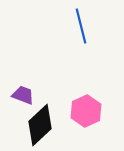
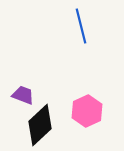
pink hexagon: moved 1 px right
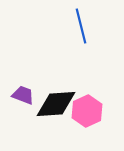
black diamond: moved 16 px right, 21 px up; rotated 39 degrees clockwise
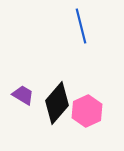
purple trapezoid: rotated 10 degrees clockwise
black diamond: moved 1 px right, 1 px up; rotated 45 degrees counterclockwise
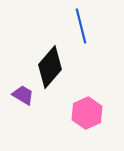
black diamond: moved 7 px left, 36 px up
pink hexagon: moved 2 px down
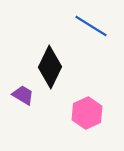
blue line: moved 10 px right; rotated 44 degrees counterclockwise
black diamond: rotated 15 degrees counterclockwise
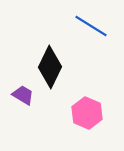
pink hexagon: rotated 12 degrees counterclockwise
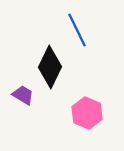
blue line: moved 14 px left, 4 px down; rotated 32 degrees clockwise
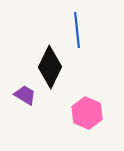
blue line: rotated 20 degrees clockwise
purple trapezoid: moved 2 px right
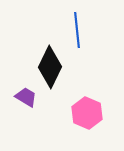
purple trapezoid: moved 1 px right, 2 px down
